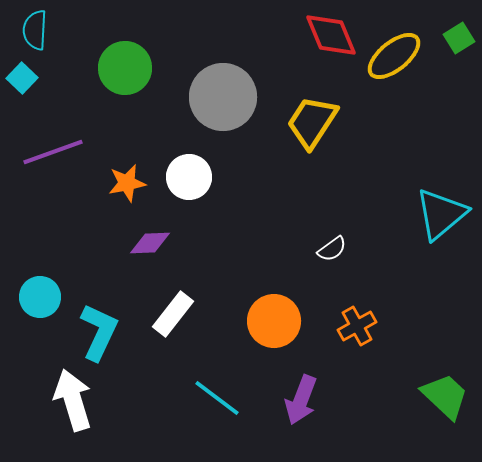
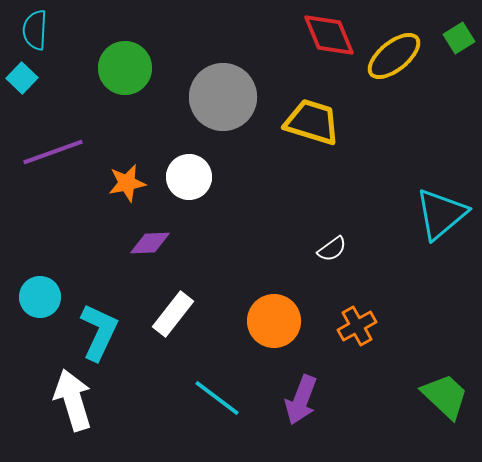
red diamond: moved 2 px left
yellow trapezoid: rotated 74 degrees clockwise
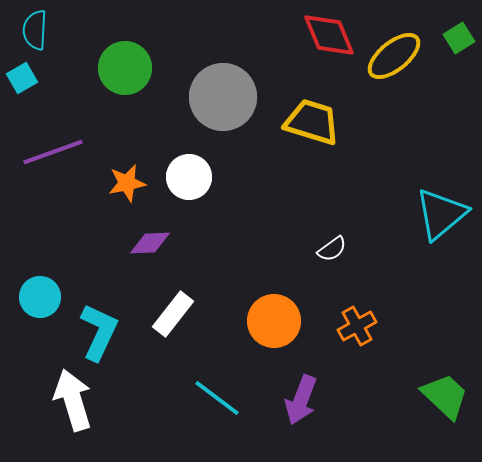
cyan square: rotated 16 degrees clockwise
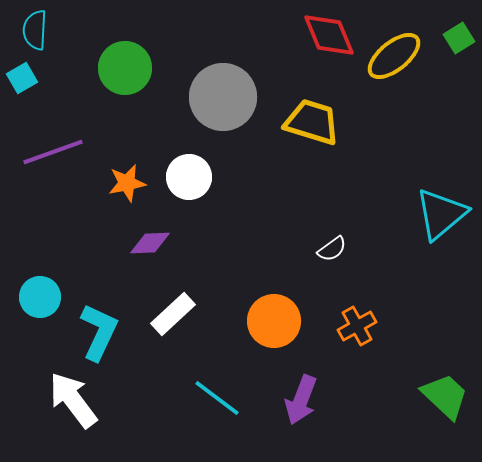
white rectangle: rotated 9 degrees clockwise
white arrow: rotated 20 degrees counterclockwise
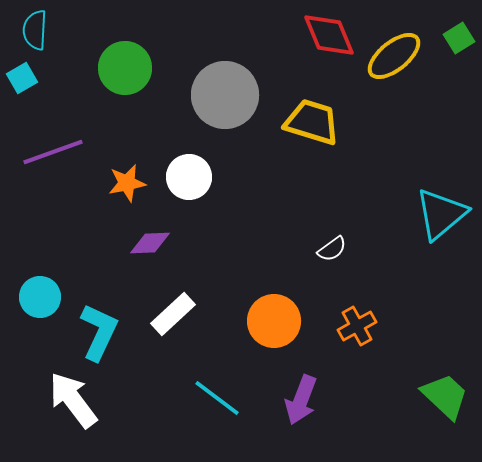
gray circle: moved 2 px right, 2 px up
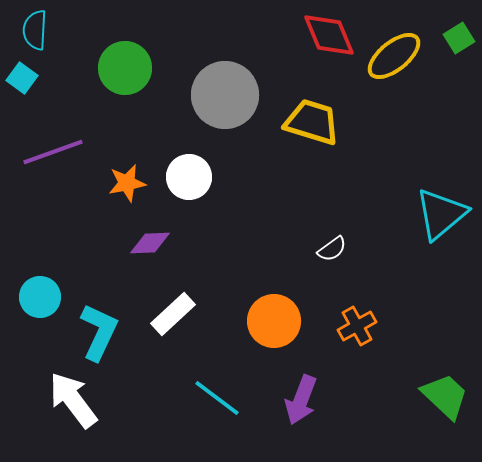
cyan square: rotated 24 degrees counterclockwise
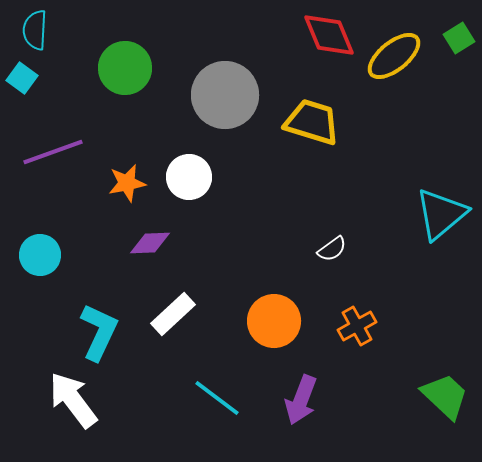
cyan circle: moved 42 px up
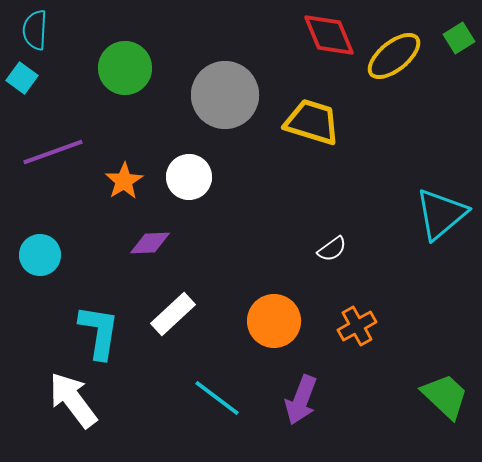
orange star: moved 3 px left, 2 px up; rotated 21 degrees counterclockwise
cyan L-shape: rotated 16 degrees counterclockwise
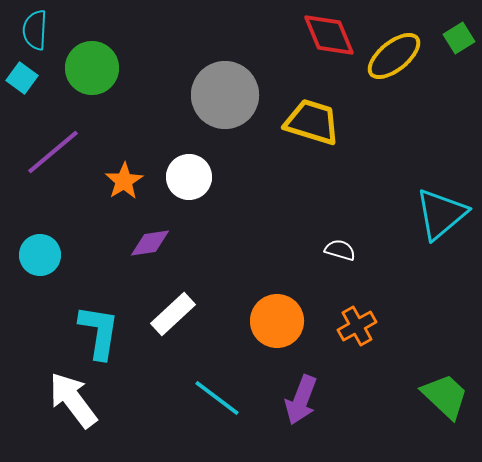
green circle: moved 33 px left
purple line: rotated 20 degrees counterclockwise
purple diamond: rotated 6 degrees counterclockwise
white semicircle: moved 8 px right, 1 px down; rotated 128 degrees counterclockwise
orange circle: moved 3 px right
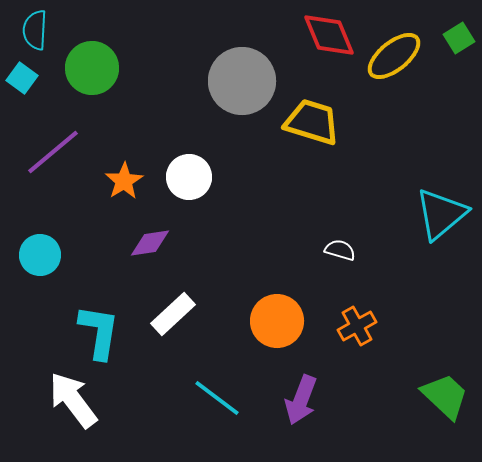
gray circle: moved 17 px right, 14 px up
